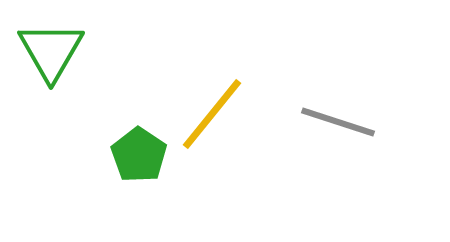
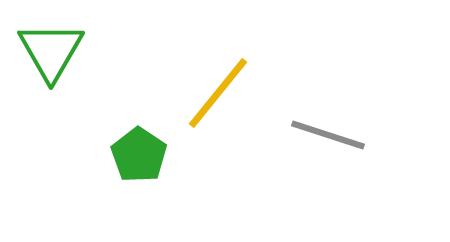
yellow line: moved 6 px right, 21 px up
gray line: moved 10 px left, 13 px down
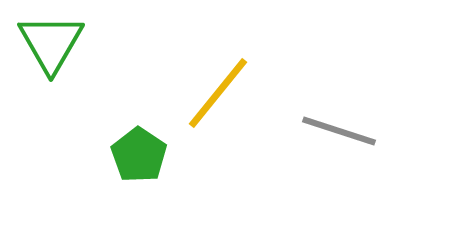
green triangle: moved 8 px up
gray line: moved 11 px right, 4 px up
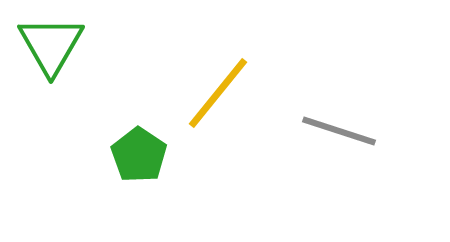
green triangle: moved 2 px down
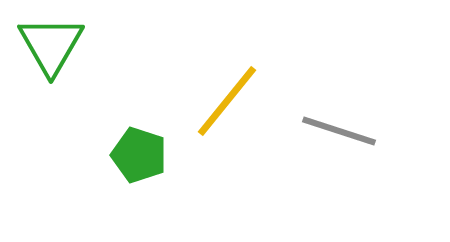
yellow line: moved 9 px right, 8 px down
green pentagon: rotated 16 degrees counterclockwise
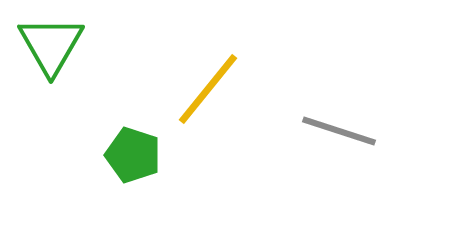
yellow line: moved 19 px left, 12 px up
green pentagon: moved 6 px left
